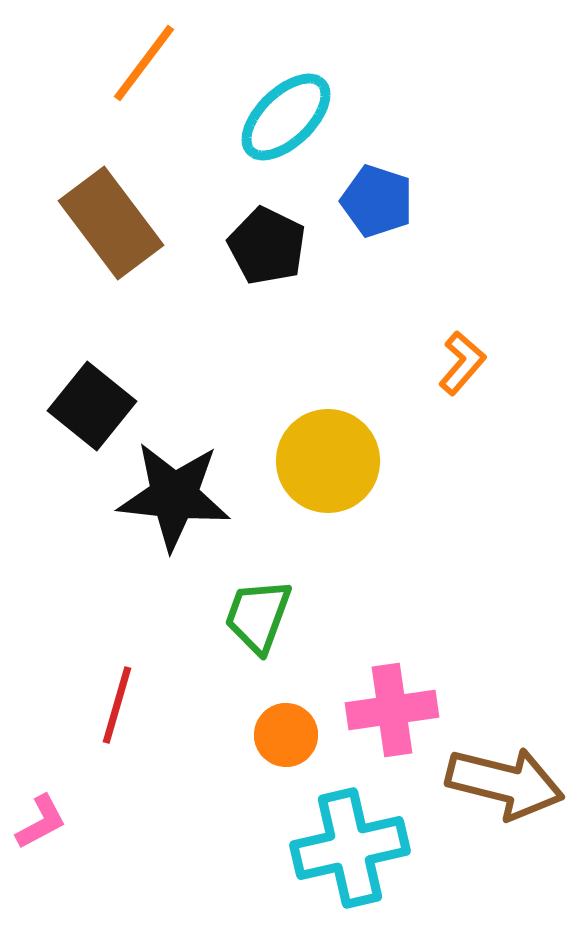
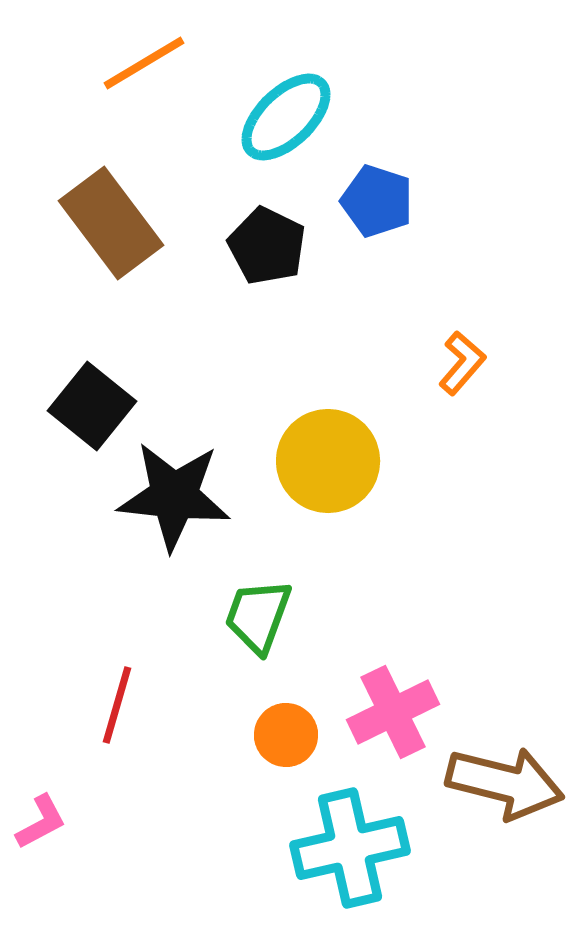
orange line: rotated 22 degrees clockwise
pink cross: moved 1 px right, 2 px down; rotated 18 degrees counterclockwise
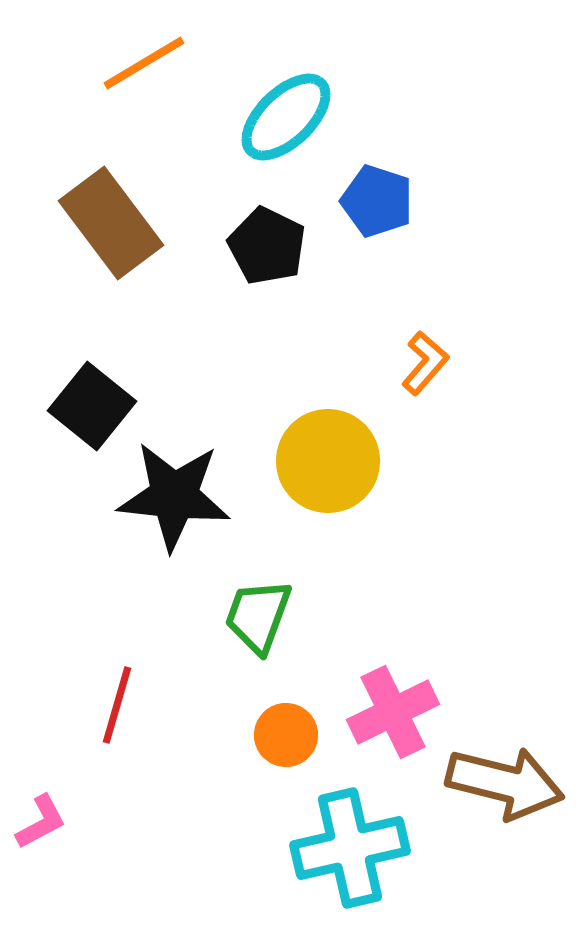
orange L-shape: moved 37 px left
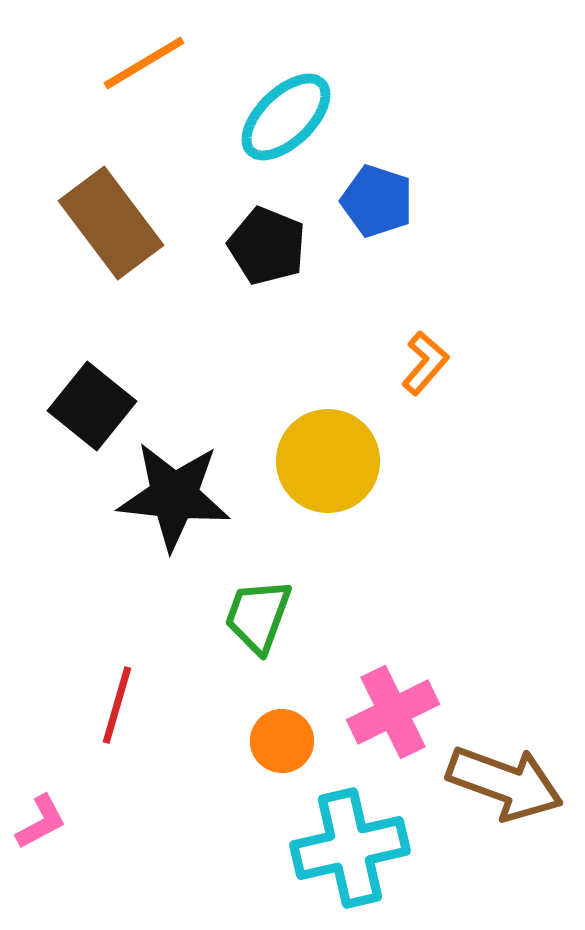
black pentagon: rotated 4 degrees counterclockwise
orange circle: moved 4 px left, 6 px down
brown arrow: rotated 6 degrees clockwise
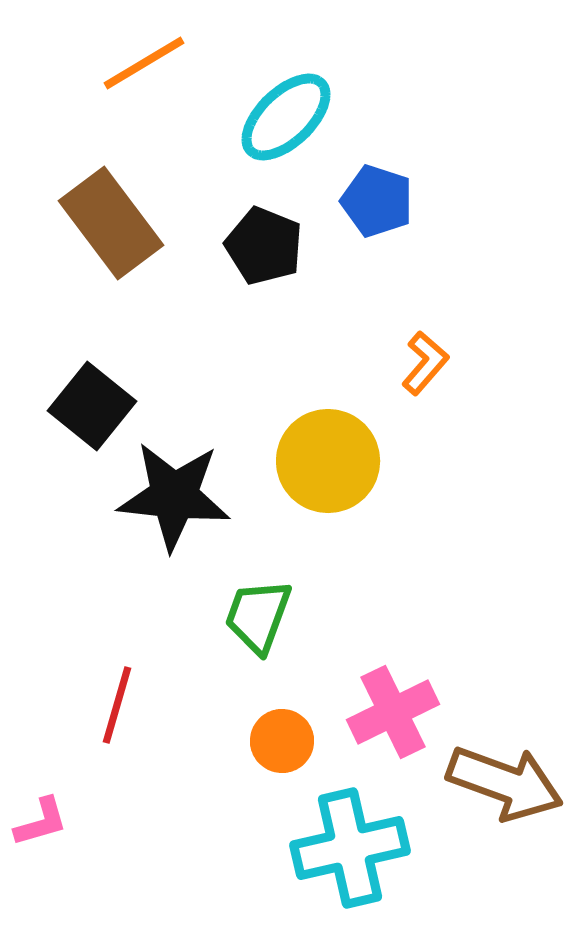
black pentagon: moved 3 px left
pink L-shape: rotated 12 degrees clockwise
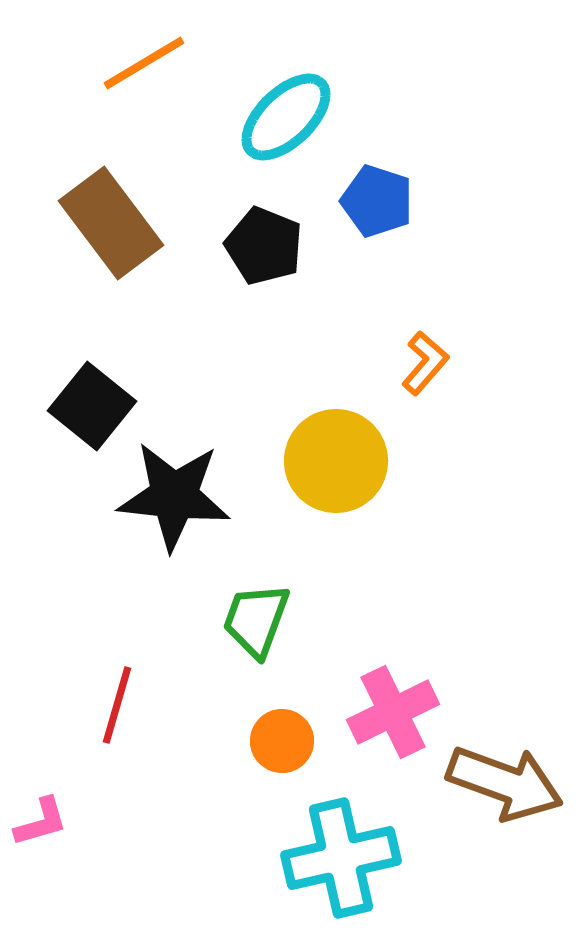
yellow circle: moved 8 px right
green trapezoid: moved 2 px left, 4 px down
cyan cross: moved 9 px left, 10 px down
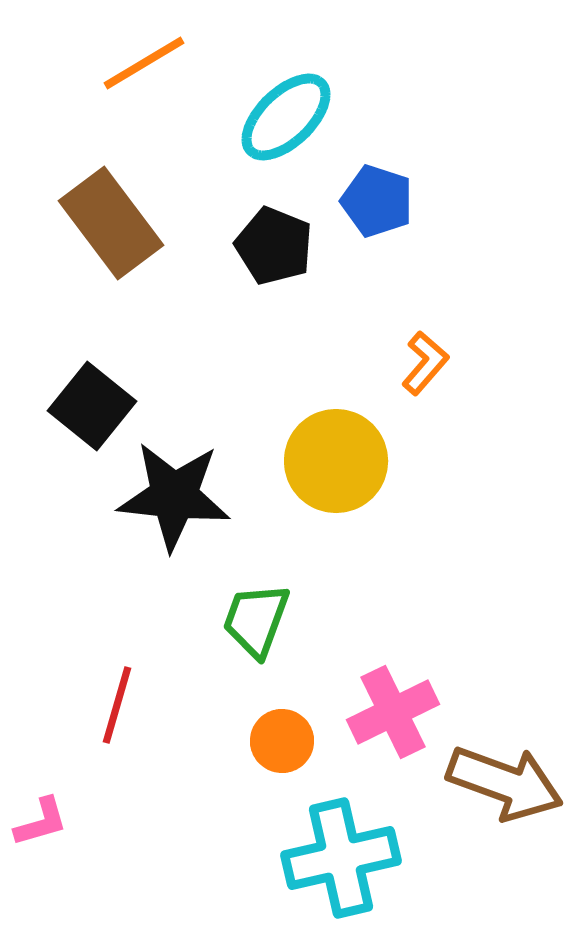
black pentagon: moved 10 px right
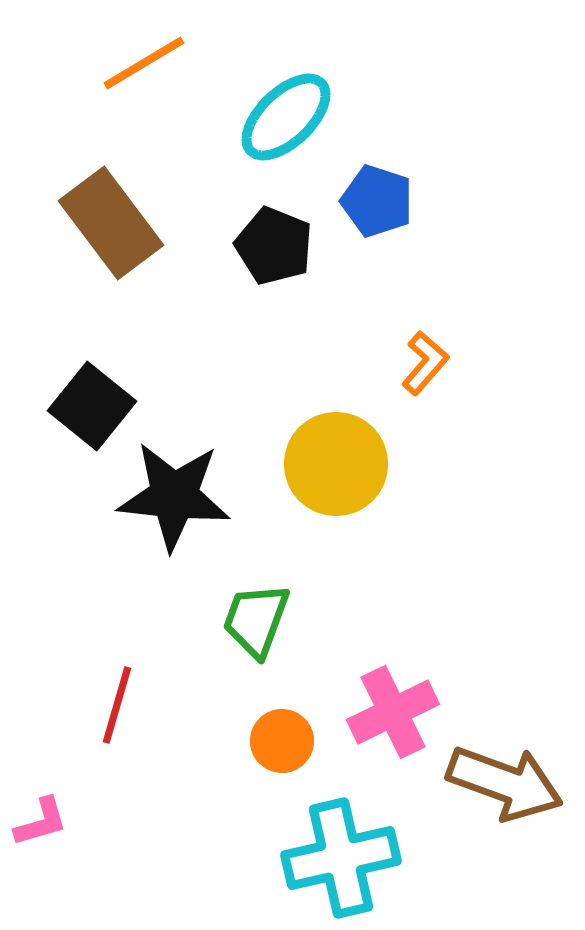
yellow circle: moved 3 px down
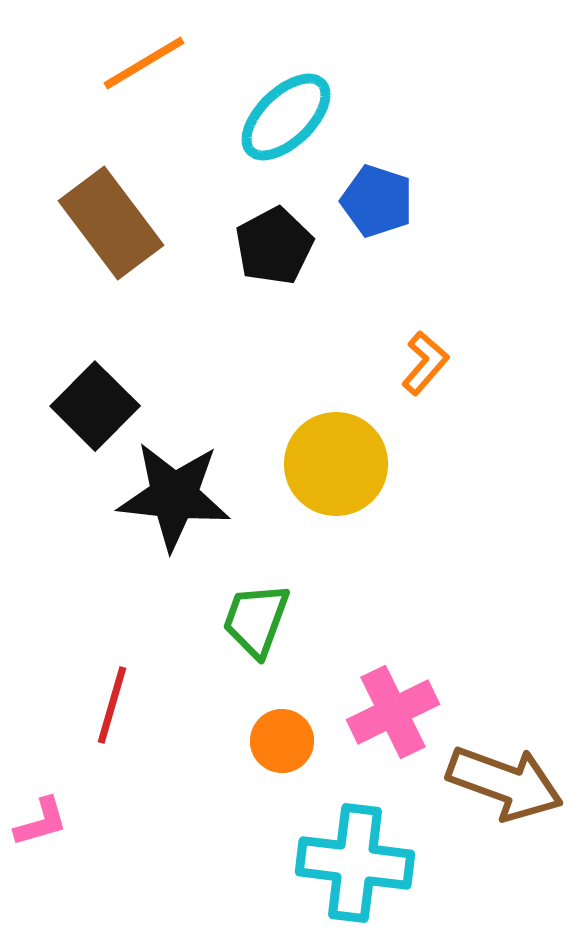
black pentagon: rotated 22 degrees clockwise
black square: moved 3 px right; rotated 6 degrees clockwise
red line: moved 5 px left
cyan cross: moved 14 px right, 5 px down; rotated 20 degrees clockwise
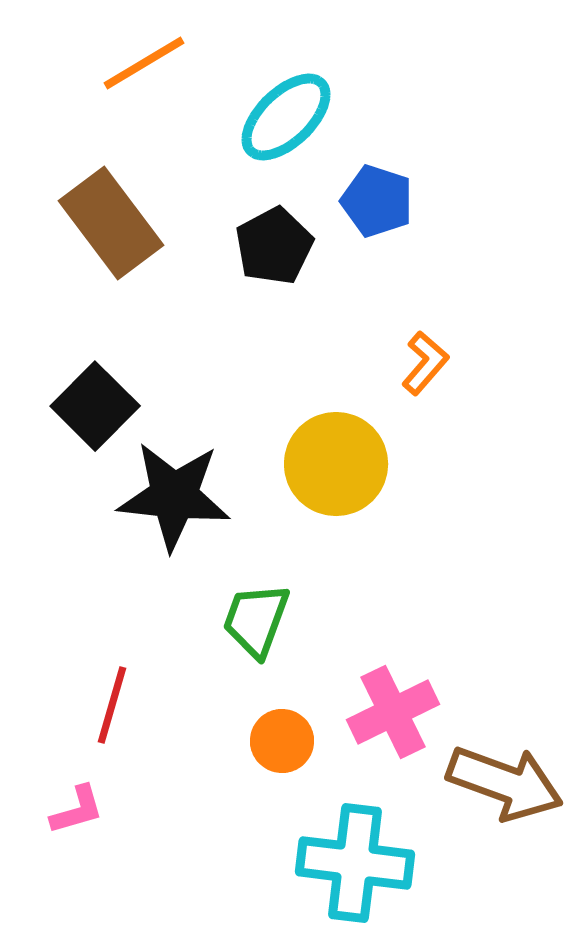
pink L-shape: moved 36 px right, 12 px up
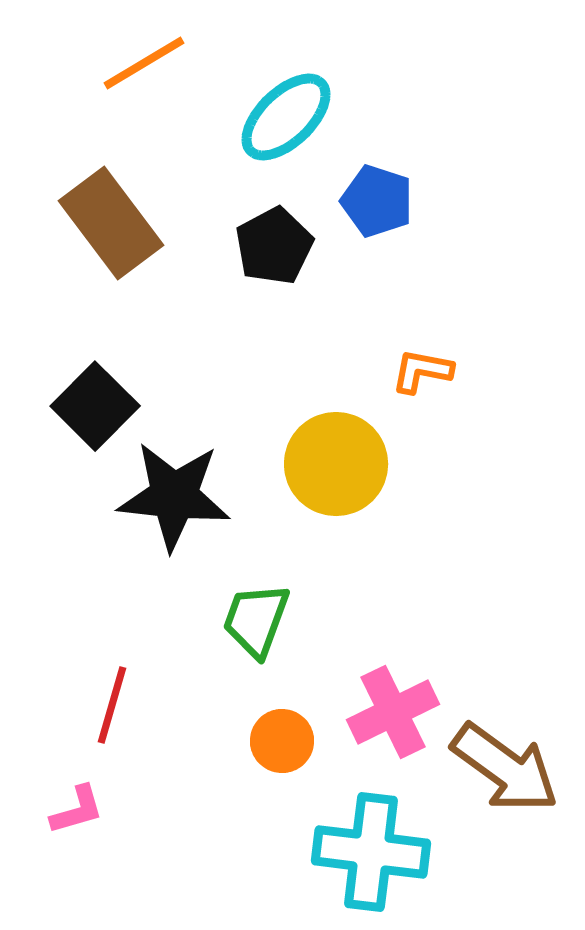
orange L-shape: moved 3 px left, 8 px down; rotated 120 degrees counterclockwise
brown arrow: moved 15 px up; rotated 16 degrees clockwise
cyan cross: moved 16 px right, 11 px up
